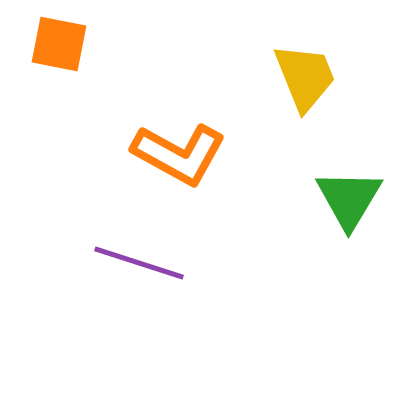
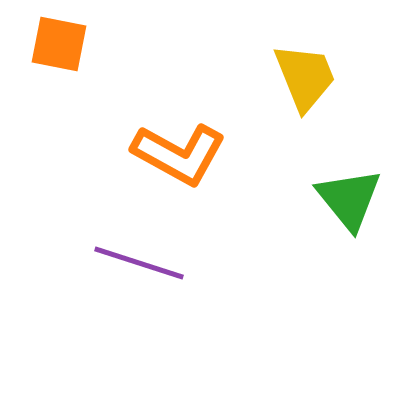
green triangle: rotated 10 degrees counterclockwise
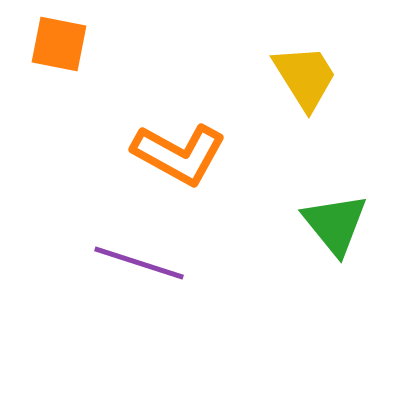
yellow trapezoid: rotated 10 degrees counterclockwise
green triangle: moved 14 px left, 25 px down
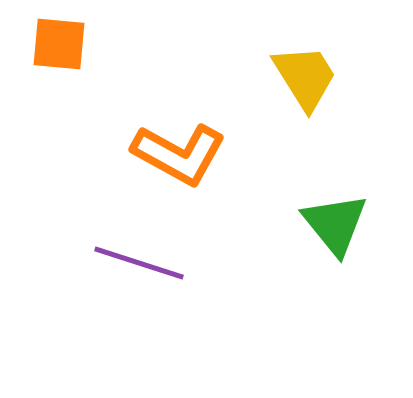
orange square: rotated 6 degrees counterclockwise
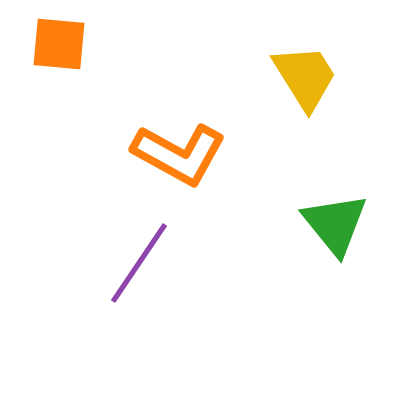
purple line: rotated 74 degrees counterclockwise
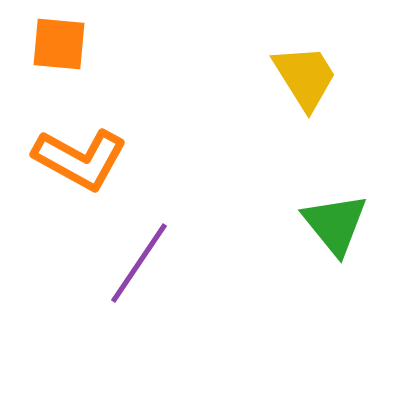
orange L-shape: moved 99 px left, 5 px down
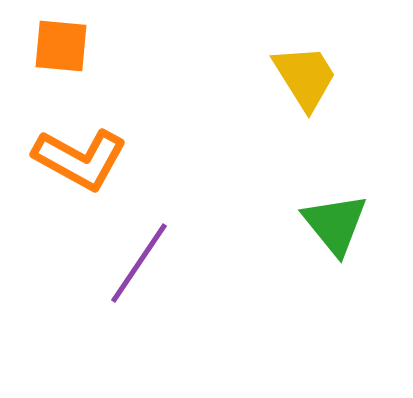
orange square: moved 2 px right, 2 px down
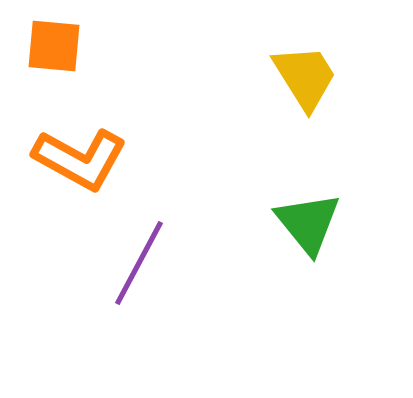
orange square: moved 7 px left
green triangle: moved 27 px left, 1 px up
purple line: rotated 6 degrees counterclockwise
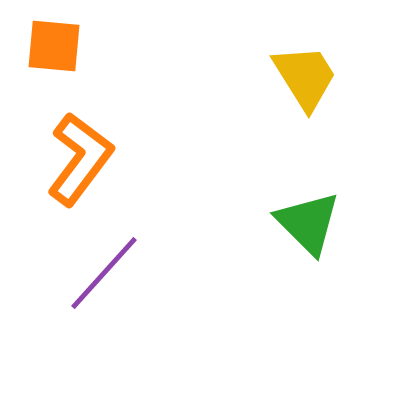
orange L-shape: rotated 82 degrees counterclockwise
green triangle: rotated 6 degrees counterclockwise
purple line: moved 35 px left, 10 px down; rotated 14 degrees clockwise
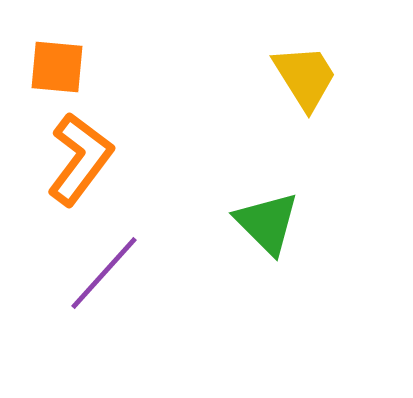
orange square: moved 3 px right, 21 px down
green triangle: moved 41 px left
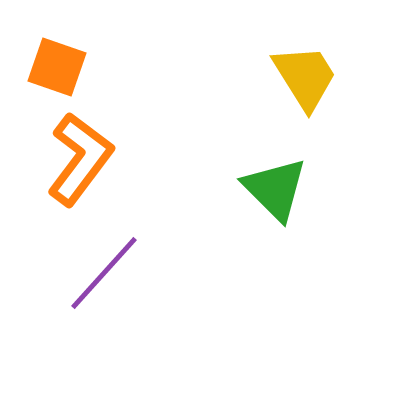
orange square: rotated 14 degrees clockwise
green triangle: moved 8 px right, 34 px up
